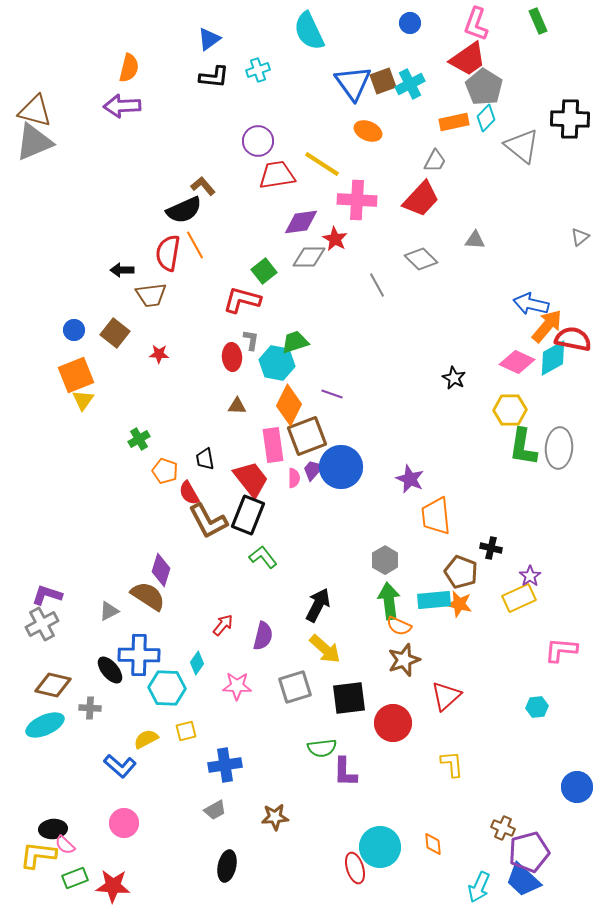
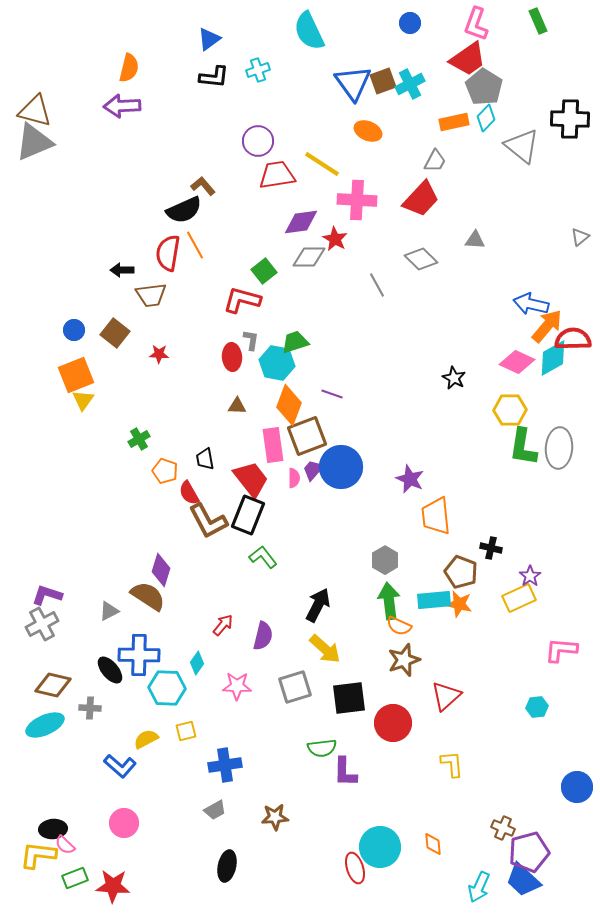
red semicircle at (573, 339): rotated 12 degrees counterclockwise
orange diamond at (289, 405): rotated 6 degrees counterclockwise
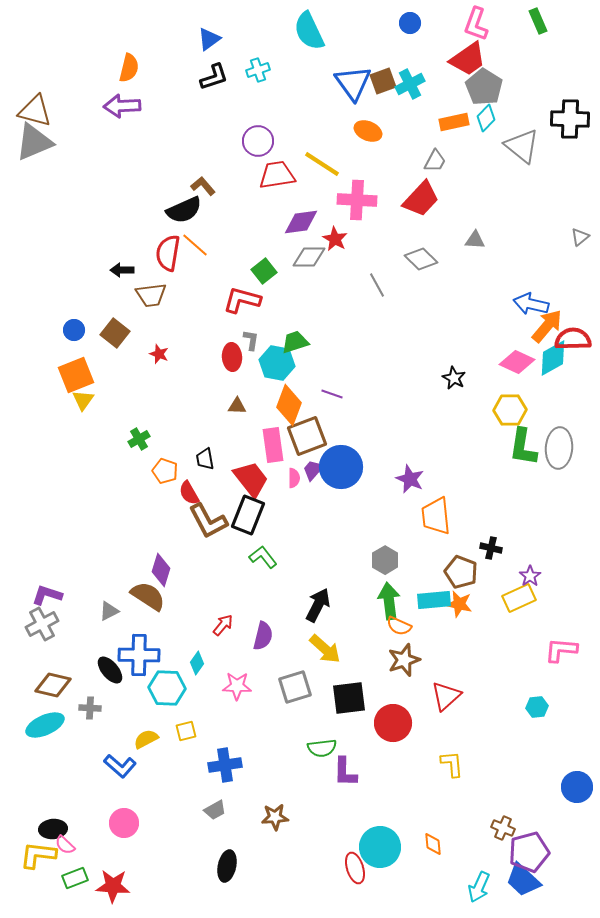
black L-shape at (214, 77): rotated 24 degrees counterclockwise
orange line at (195, 245): rotated 20 degrees counterclockwise
red star at (159, 354): rotated 18 degrees clockwise
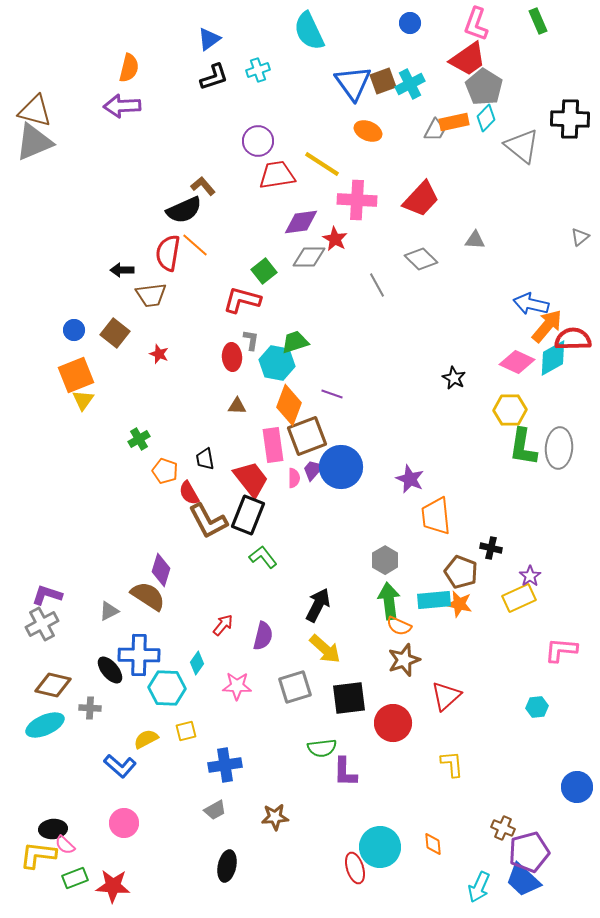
gray trapezoid at (435, 161): moved 31 px up
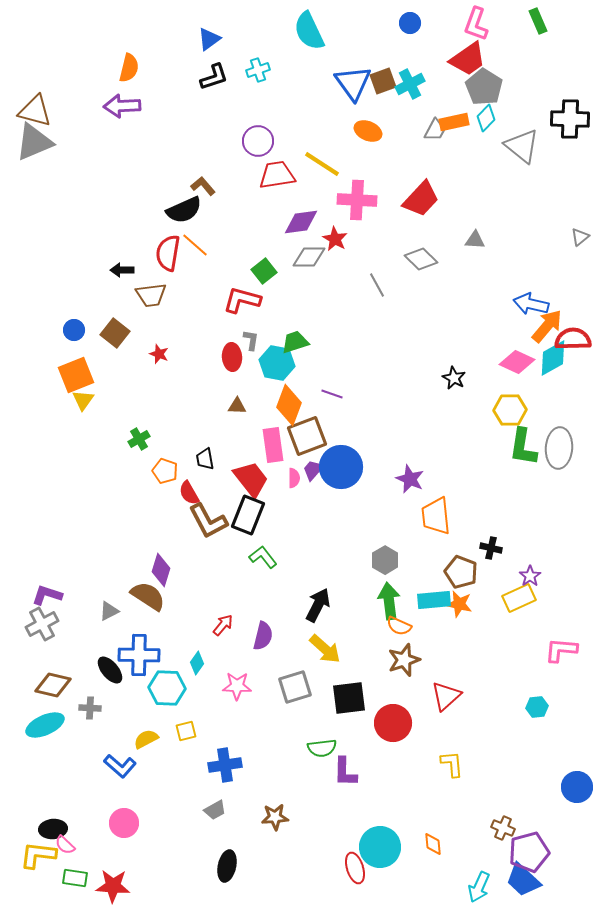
green rectangle at (75, 878): rotated 30 degrees clockwise
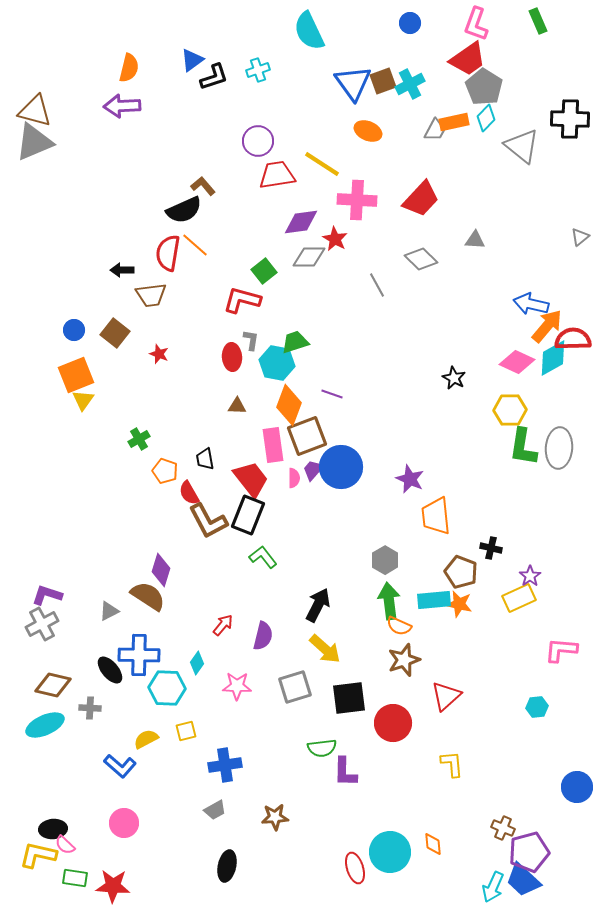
blue triangle at (209, 39): moved 17 px left, 21 px down
cyan circle at (380, 847): moved 10 px right, 5 px down
yellow L-shape at (38, 855): rotated 6 degrees clockwise
cyan arrow at (479, 887): moved 14 px right
